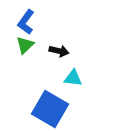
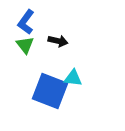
green triangle: rotated 24 degrees counterclockwise
black arrow: moved 1 px left, 10 px up
blue square: moved 18 px up; rotated 9 degrees counterclockwise
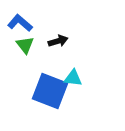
blue L-shape: moved 6 px left, 1 px down; rotated 95 degrees clockwise
black arrow: rotated 30 degrees counterclockwise
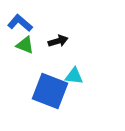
green triangle: rotated 30 degrees counterclockwise
cyan triangle: moved 1 px right, 2 px up
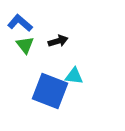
green triangle: rotated 30 degrees clockwise
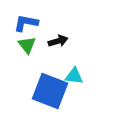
blue L-shape: moved 6 px right; rotated 30 degrees counterclockwise
green triangle: moved 2 px right
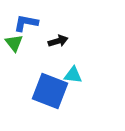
green triangle: moved 13 px left, 2 px up
cyan triangle: moved 1 px left, 1 px up
